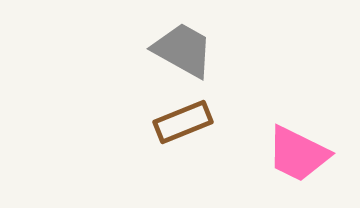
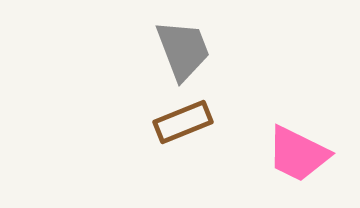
gray trapezoid: rotated 40 degrees clockwise
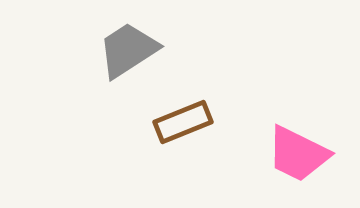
gray trapezoid: moved 55 px left; rotated 102 degrees counterclockwise
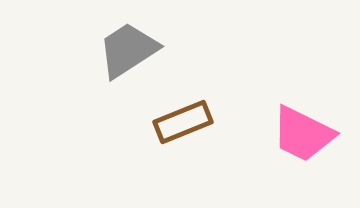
pink trapezoid: moved 5 px right, 20 px up
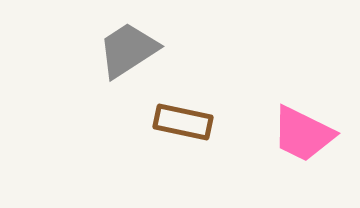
brown rectangle: rotated 34 degrees clockwise
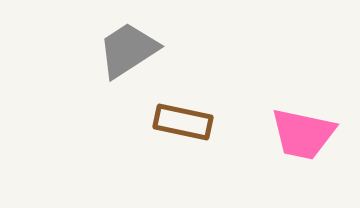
pink trapezoid: rotated 14 degrees counterclockwise
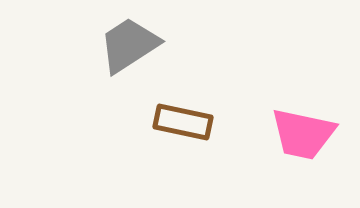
gray trapezoid: moved 1 px right, 5 px up
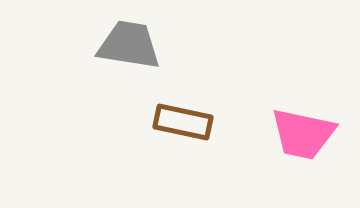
gray trapezoid: rotated 42 degrees clockwise
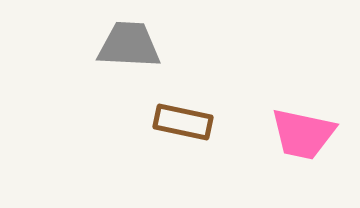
gray trapezoid: rotated 6 degrees counterclockwise
